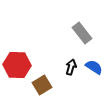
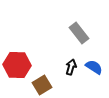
gray rectangle: moved 3 px left
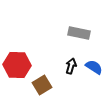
gray rectangle: rotated 40 degrees counterclockwise
black arrow: moved 1 px up
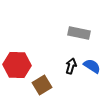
blue semicircle: moved 2 px left, 1 px up
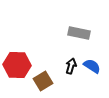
brown square: moved 1 px right, 4 px up
